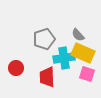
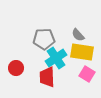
gray pentagon: rotated 15 degrees clockwise
yellow rectangle: moved 1 px left, 1 px up; rotated 15 degrees counterclockwise
cyan cross: moved 8 px left; rotated 25 degrees counterclockwise
pink square: rotated 14 degrees clockwise
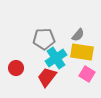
gray semicircle: rotated 96 degrees counterclockwise
red trapezoid: rotated 40 degrees clockwise
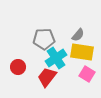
red circle: moved 2 px right, 1 px up
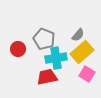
gray pentagon: rotated 25 degrees clockwise
yellow rectangle: rotated 50 degrees counterclockwise
cyan cross: rotated 25 degrees clockwise
red circle: moved 18 px up
red trapezoid: rotated 40 degrees clockwise
